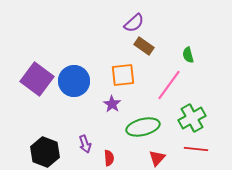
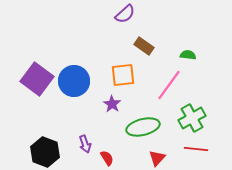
purple semicircle: moved 9 px left, 9 px up
green semicircle: rotated 112 degrees clockwise
red semicircle: moved 2 px left; rotated 28 degrees counterclockwise
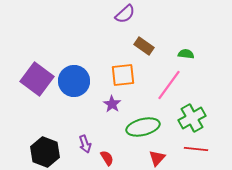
green semicircle: moved 2 px left, 1 px up
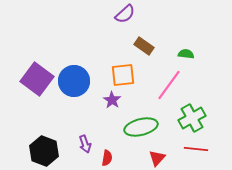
purple star: moved 4 px up
green ellipse: moved 2 px left
black hexagon: moved 1 px left, 1 px up
red semicircle: rotated 42 degrees clockwise
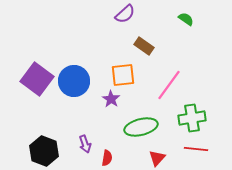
green semicircle: moved 35 px up; rotated 28 degrees clockwise
purple star: moved 1 px left, 1 px up
green cross: rotated 20 degrees clockwise
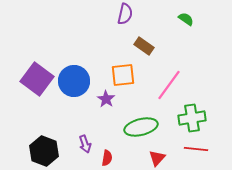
purple semicircle: rotated 35 degrees counterclockwise
purple star: moved 5 px left
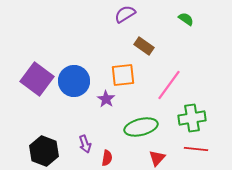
purple semicircle: rotated 135 degrees counterclockwise
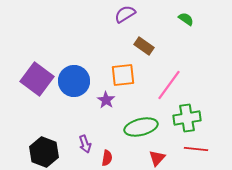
purple star: moved 1 px down
green cross: moved 5 px left
black hexagon: moved 1 px down
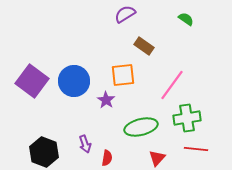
purple square: moved 5 px left, 2 px down
pink line: moved 3 px right
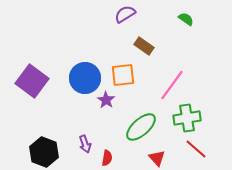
blue circle: moved 11 px right, 3 px up
green ellipse: rotated 28 degrees counterclockwise
red line: rotated 35 degrees clockwise
red triangle: rotated 24 degrees counterclockwise
